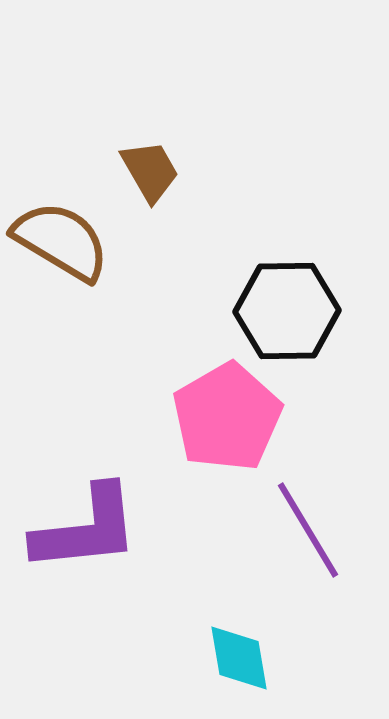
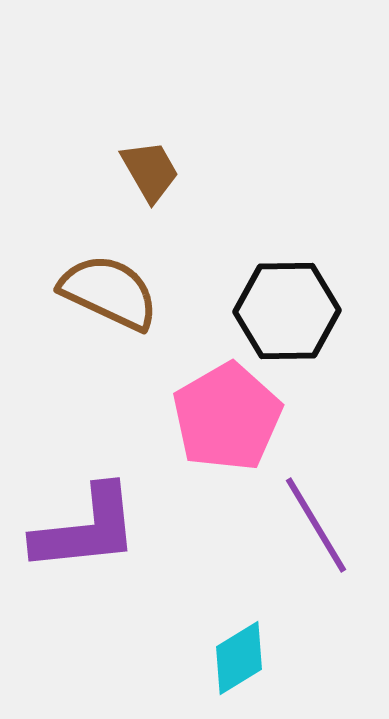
brown semicircle: moved 48 px right, 51 px down; rotated 6 degrees counterclockwise
purple line: moved 8 px right, 5 px up
cyan diamond: rotated 68 degrees clockwise
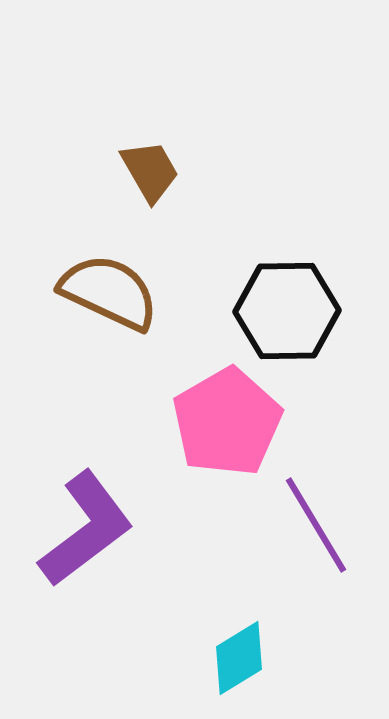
pink pentagon: moved 5 px down
purple L-shape: rotated 31 degrees counterclockwise
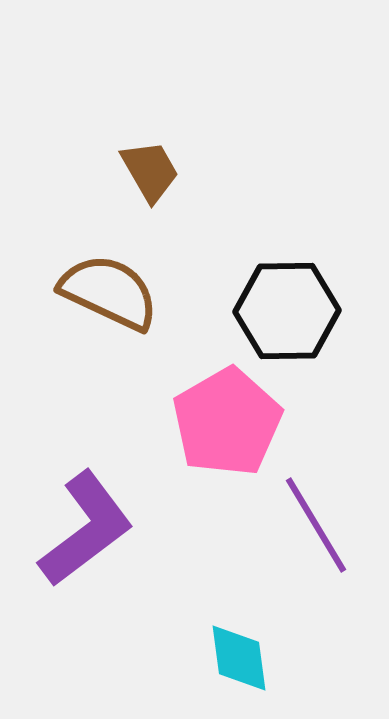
cyan diamond: rotated 66 degrees counterclockwise
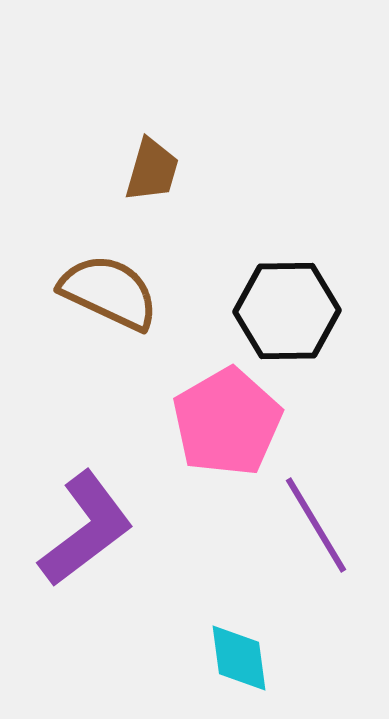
brown trapezoid: moved 2 px right, 1 px up; rotated 46 degrees clockwise
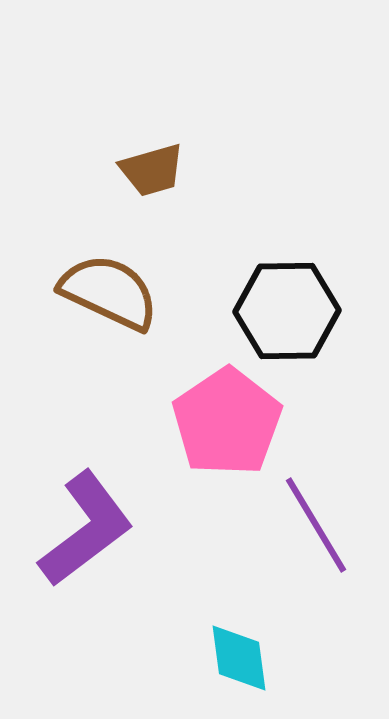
brown trapezoid: rotated 58 degrees clockwise
pink pentagon: rotated 4 degrees counterclockwise
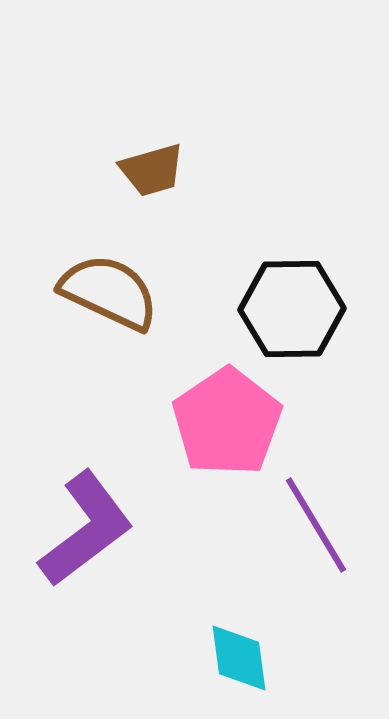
black hexagon: moved 5 px right, 2 px up
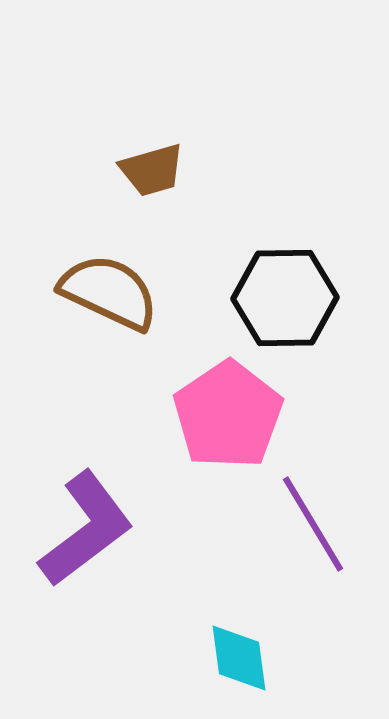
black hexagon: moved 7 px left, 11 px up
pink pentagon: moved 1 px right, 7 px up
purple line: moved 3 px left, 1 px up
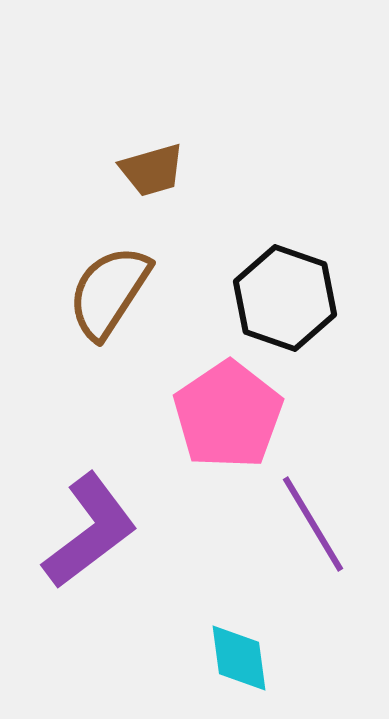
brown semicircle: rotated 82 degrees counterclockwise
black hexagon: rotated 20 degrees clockwise
purple L-shape: moved 4 px right, 2 px down
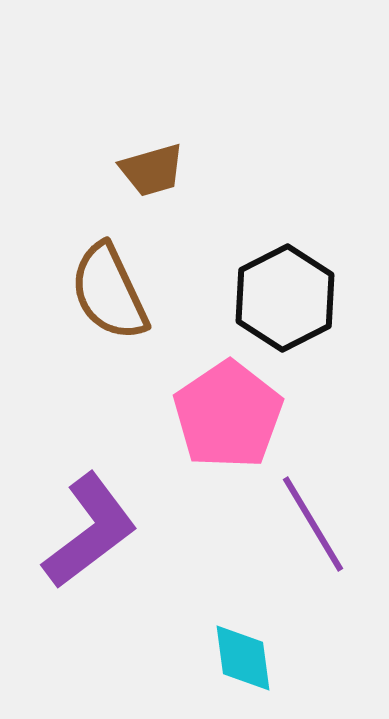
brown semicircle: rotated 58 degrees counterclockwise
black hexagon: rotated 14 degrees clockwise
cyan diamond: moved 4 px right
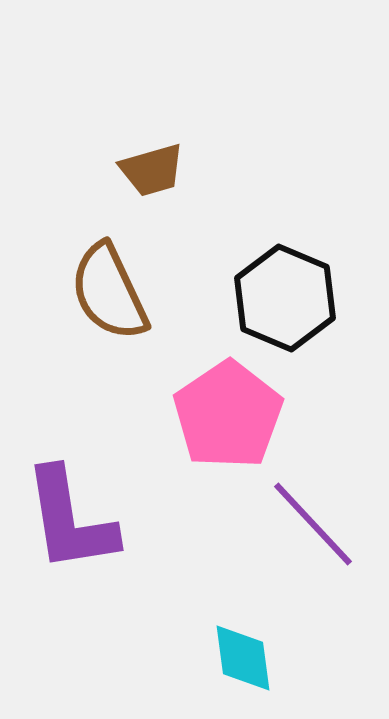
black hexagon: rotated 10 degrees counterclockwise
purple line: rotated 12 degrees counterclockwise
purple L-shape: moved 20 px left, 11 px up; rotated 118 degrees clockwise
